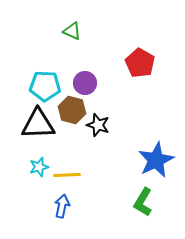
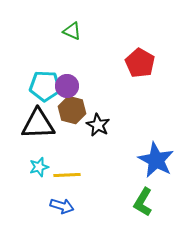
purple circle: moved 18 px left, 3 px down
black star: rotated 10 degrees clockwise
blue star: rotated 18 degrees counterclockwise
blue arrow: rotated 95 degrees clockwise
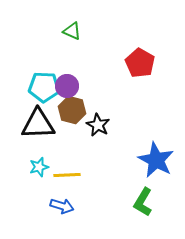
cyan pentagon: moved 1 px left, 1 px down
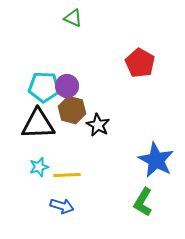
green triangle: moved 1 px right, 13 px up
